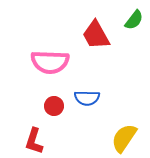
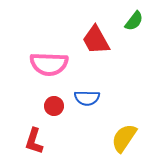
green semicircle: moved 1 px down
red trapezoid: moved 5 px down
pink semicircle: moved 1 px left, 2 px down
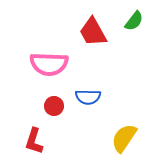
red trapezoid: moved 3 px left, 8 px up
blue semicircle: moved 1 px right, 1 px up
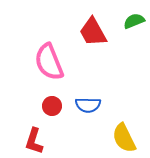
green semicircle: rotated 150 degrees counterclockwise
pink semicircle: moved 2 px up; rotated 66 degrees clockwise
blue semicircle: moved 8 px down
red circle: moved 2 px left
yellow semicircle: rotated 60 degrees counterclockwise
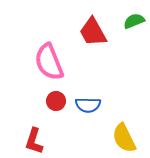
red circle: moved 4 px right, 5 px up
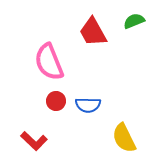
red L-shape: rotated 64 degrees counterclockwise
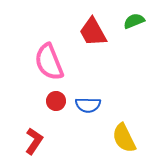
red L-shape: rotated 100 degrees counterclockwise
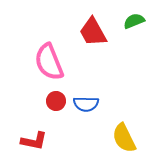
blue semicircle: moved 2 px left, 1 px up
red L-shape: rotated 68 degrees clockwise
